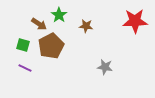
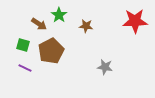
brown pentagon: moved 5 px down
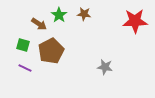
brown star: moved 2 px left, 12 px up
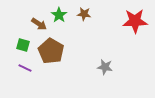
brown pentagon: rotated 15 degrees counterclockwise
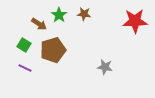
green square: moved 1 px right; rotated 16 degrees clockwise
brown pentagon: moved 2 px right, 1 px up; rotated 25 degrees clockwise
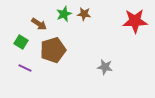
green star: moved 5 px right, 1 px up; rotated 14 degrees clockwise
green square: moved 3 px left, 3 px up
